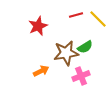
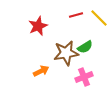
yellow line: moved 1 px right, 1 px up
pink cross: moved 3 px right, 1 px down
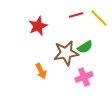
orange arrow: rotated 91 degrees clockwise
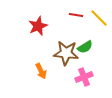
red line: rotated 24 degrees clockwise
brown star: rotated 15 degrees clockwise
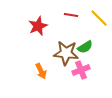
red line: moved 5 px left
pink cross: moved 3 px left, 7 px up
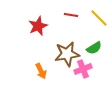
green semicircle: moved 9 px right, 1 px down
brown star: moved 1 px right, 1 px down; rotated 15 degrees counterclockwise
pink cross: moved 2 px right, 1 px up
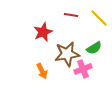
red star: moved 5 px right, 6 px down
orange arrow: moved 1 px right
